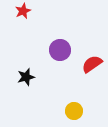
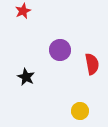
red semicircle: rotated 115 degrees clockwise
black star: rotated 30 degrees counterclockwise
yellow circle: moved 6 px right
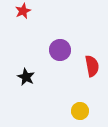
red semicircle: moved 2 px down
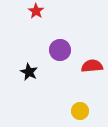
red star: moved 13 px right; rotated 14 degrees counterclockwise
red semicircle: rotated 85 degrees counterclockwise
black star: moved 3 px right, 5 px up
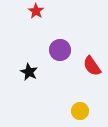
red semicircle: rotated 120 degrees counterclockwise
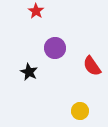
purple circle: moved 5 px left, 2 px up
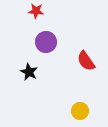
red star: rotated 28 degrees counterclockwise
purple circle: moved 9 px left, 6 px up
red semicircle: moved 6 px left, 5 px up
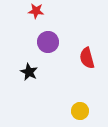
purple circle: moved 2 px right
red semicircle: moved 1 px right, 3 px up; rotated 20 degrees clockwise
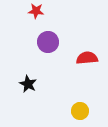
red semicircle: rotated 100 degrees clockwise
black star: moved 1 px left, 12 px down
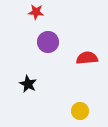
red star: moved 1 px down
